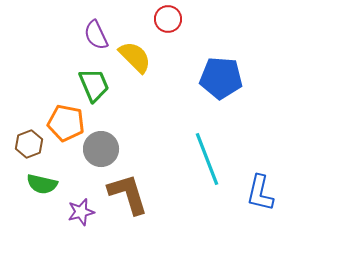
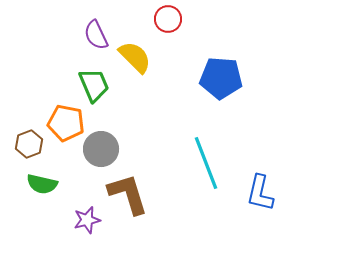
cyan line: moved 1 px left, 4 px down
purple star: moved 6 px right, 8 px down
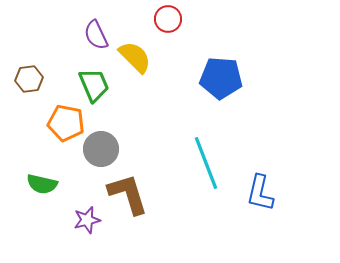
brown hexagon: moved 65 px up; rotated 12 degrees clockwise
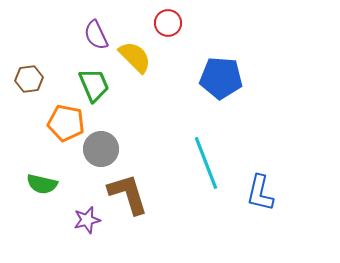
red circle: moved 4 px down
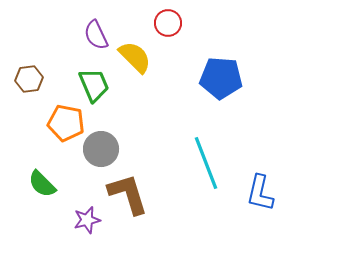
green semicircle: rotated 32 degrees clockwise
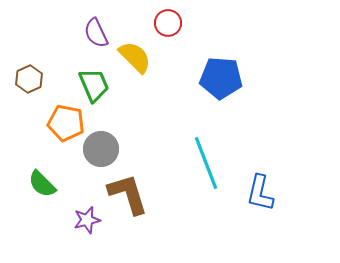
purple semicircle: moved 2 px up
brown hexagon: rotated 16 degrees counterclockwise
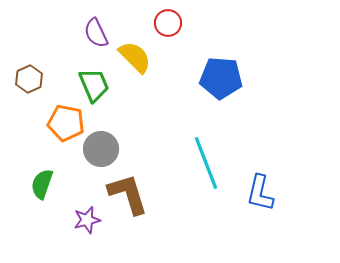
green semicircle: rotated 64 degrees clockwise
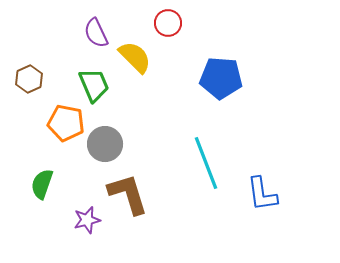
gray circle: moved 4 px right, 5 px up
blue L-shape: moved 2 px right, 1 px down; rotated 21 degrees counterclockwise
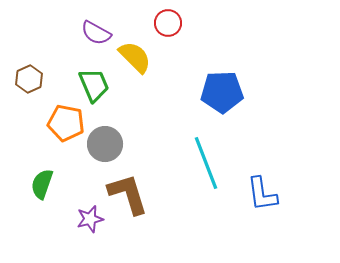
purple semicircle: rotated 36 degrees counterclockwise
blue pentagon: moved 1 px right, 14 px down; rotated 6 degrees counterclockwise
purple star: moved 3 px right, 1 px up
